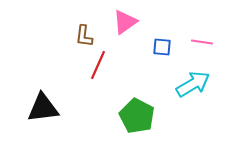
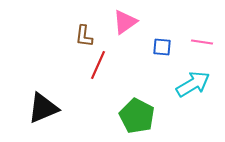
black triangle: rotated 16 degrees counterclockwise
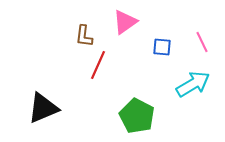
pink line: rotated 55 degrees clockwise
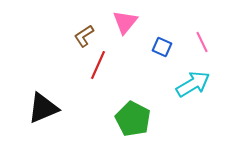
pink triangle: rotated 16 degrees counterclockwise
brown L-shape: rotated 50 degrees clockwise
blue square: rotated 18 degrees clockwise
green pentagon: moved 4 px left, 3 px down
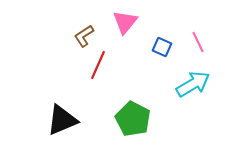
pink line: moved 4 px left
black triangle: moved 19 px right, 12 px down
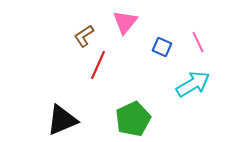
green pentagon: rotated 20 degrees clockwise
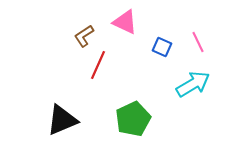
pink triangle: rotated 44 degrees counterclockwise
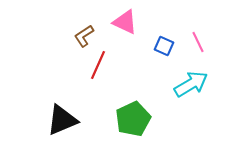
blue square: moved 2 px right, 1 px up
cyan arrow: moved 2 px left
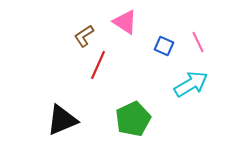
pink triangle: rotated 8 degrees clockwise
